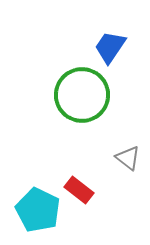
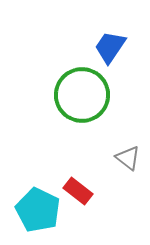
red rectangle: moved 1 px left, 1 px down
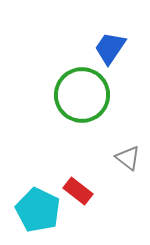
blue trapezoid: moved 1 px down
